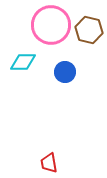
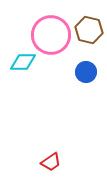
pink circle: moved 10 px down
blue circle: moved 21 px right
red trapezoid: moved 2 px right, 1 px up; rotated 115 degrees counterclockwise
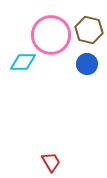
blue circle: moved 1 px right, 8 px up
red trapezoid: rotated 85 degrees counterclockwise
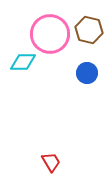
pink circle: moved 1 px left, 1 px up
blue circle: moved 9 px down
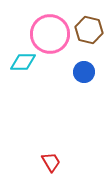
blue circle: moved 3 px left, 1 px up
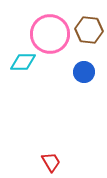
brown hexagon: rotated 8 degrees counterclockwise
